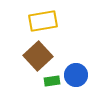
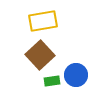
brown square: moved 2 px right, 1 px up
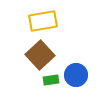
green rectangle: moved 1 px left, 1 px up
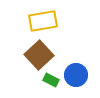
brown square: moved 1 px left
green rectangle: rotated 35 degrees clockwise
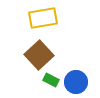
yellow rectangle: moved 3 px up
blue circle: moved 7 px down
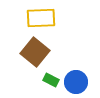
yellow rectangle: moved 2 px left; rotated 8 degrees clockwise
brown square: moved 4 px left, 3 px up; rotated 8 degrees counterclockwise
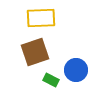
brown square: rotated 32 degrees clockwise
blue circle: moved 12 px up
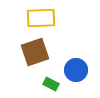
green rectangle: moved 4 px down
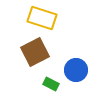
yellow rectangle: moved 1 px right; rotated 20 degrees clockwise
brown square: rotated 8 degrees counterclockwise
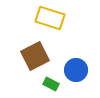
yellow rectangle: moved 8 px right
brown square: moved 4 px down
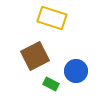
yellow rectangle: moved 2 px right
blue circle: moved 1 px down
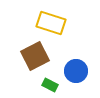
yellow rectangle: moved 1 px left, 5 px down
green rectangle: moved 1 px left, 1 px down
